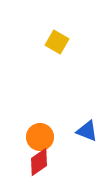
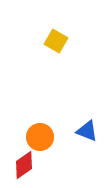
yellow square: moved 1 px left, 1 px up
red diamond: moved 15 px left, 3 px down
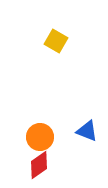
red diamond: moved 15 px right
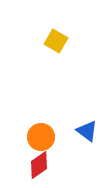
blue triangle: rotated 15 degrees clockwise
orange circle: moved 1 px right
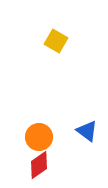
orange circle: moved 2 px left
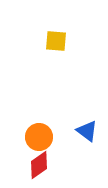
yellow square: rotated 25 degrees counterclockwise
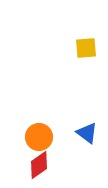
yellow square: moved 30 px right, 7 px down; rotated 10 degrees counterclockwise
blue triangle: moved 2 px down
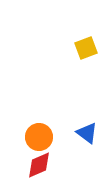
yellow square: rotated 15 degrees counterclockwise
red diamond: rotated 12 degrees clockwise
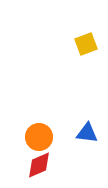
yellow square: moved 4 px up
blue triangle: rotated 30 degrees counterclockwise
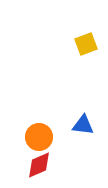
blue triangle: moved 4 px left, 8 px up
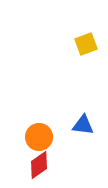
red diamond: rotated 12 degrees counterclockwise
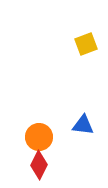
red diamond: rotated 28 degrees counterclockwise
